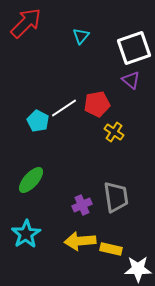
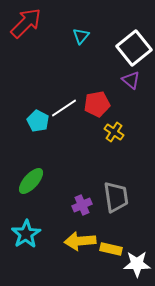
white square: rotated 20 degrees counterclockwise
green ellipse: moved 1 px down
white star: moved 1 px left, 5 px up
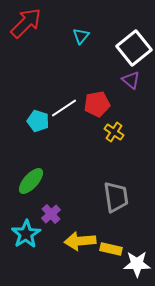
cyan pentagon: rotated 10 degrees counterclockwise
purple cross: moved 31 px left, 9 px down; rotated 18 degrees counterclockwise
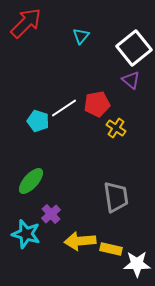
yellow cross: moved 2 px right, 4 px up
cyan star: rotated 24 degrees counterclockwise
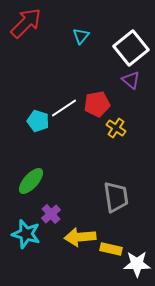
white square: moved 3 px left
yellow arrow: moved 4 px up
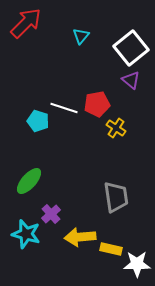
white line: rotated 52 degrees clockwise
green ellipse: moved 2 px left
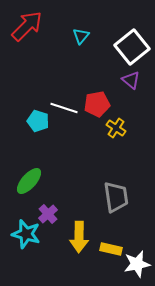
red arrow: moved 1 px right, 3 px down
white square: moved 1 px right, 1 px up
purple cross: moved 3 px left
yellow arrow: moved 1 px left; rotated 84 degrees counterclockwise
white star: rotated 12 degrees counterclockwise
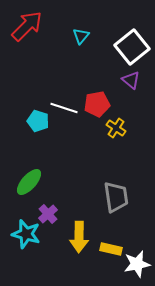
green ellipse: moved 1 px down
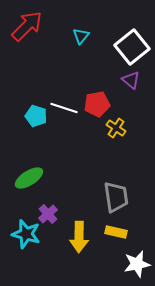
cyan pentagon: moved 2 px left, 5 px up
green ellipse: moved 4 px up; rotated 16 degrees clockwise
yellow rectangle: moved 5 px right, 17 px up
